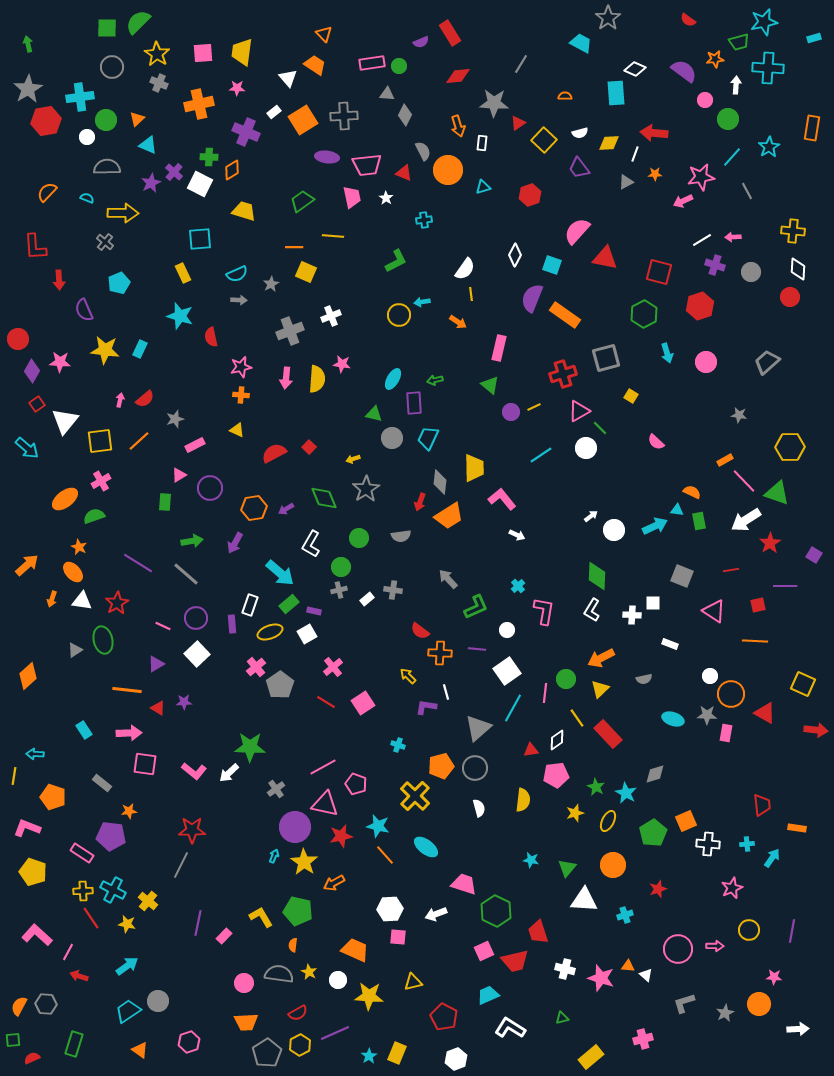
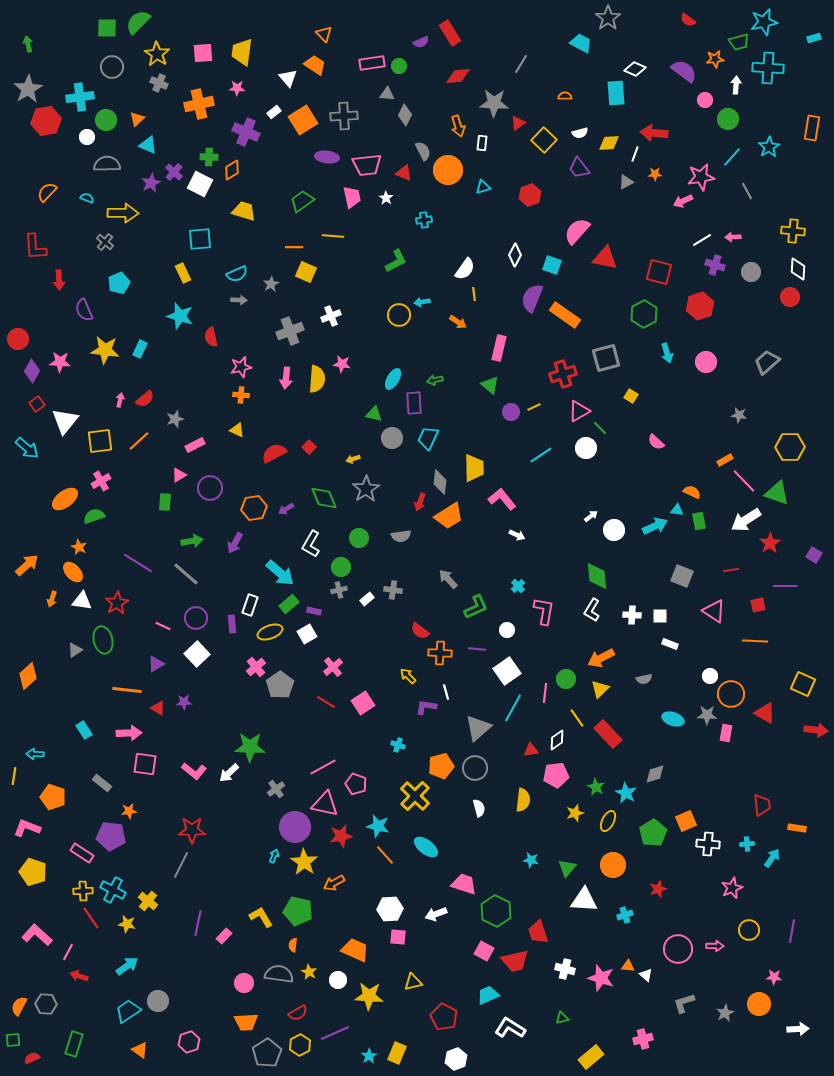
gray semicircle at (107, 167): moved 3 px up
yellow line at (471, 294): moved 3 px right
green diamond at (597, 576): rotated 8 degrees counterclockwise
white square at (653, 603): moved 7 px right, 13 px down
pink square at (484, 951): rotated 36 degrees counterclockwise
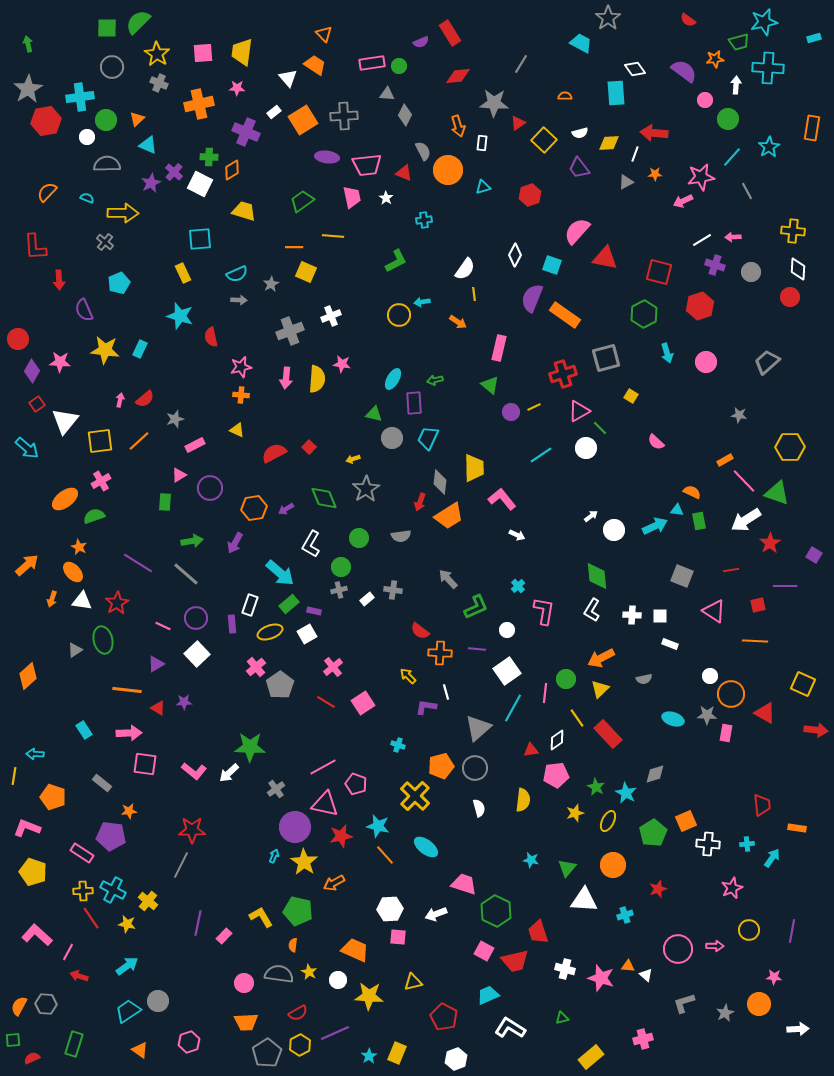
white diamond at (635, 69): rotated 30 degrees clockwise
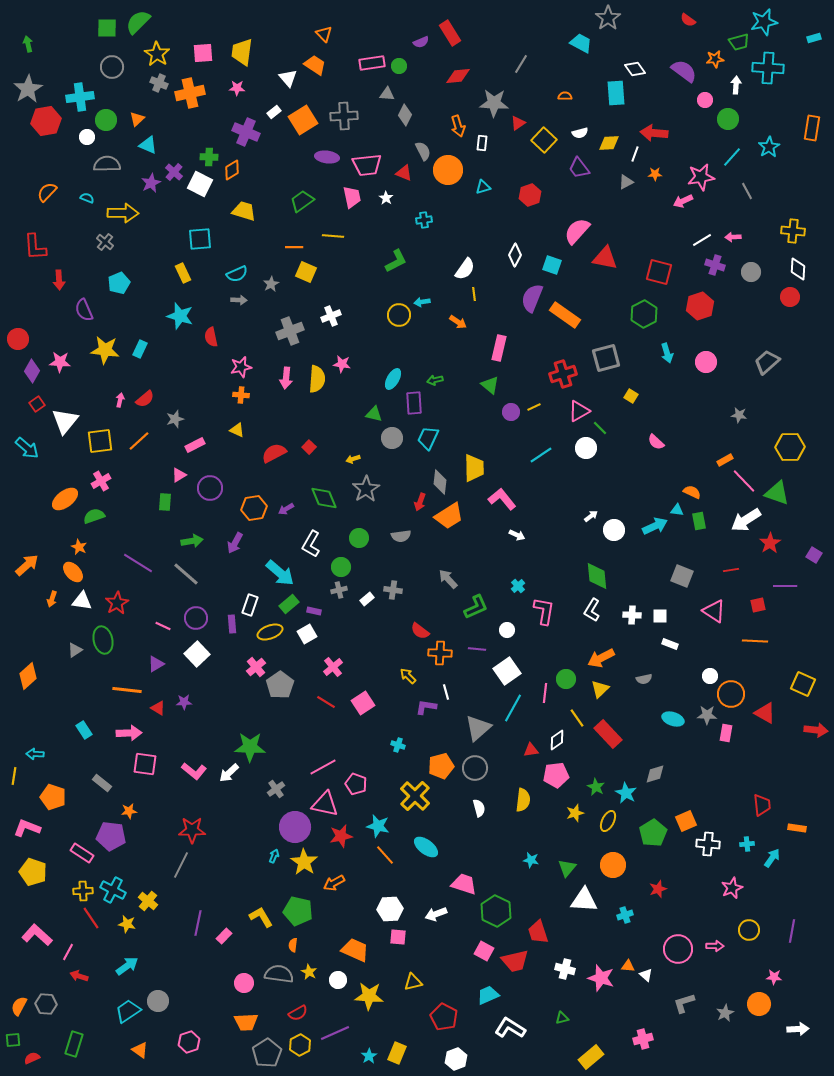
orange cross at (199, 104): moved 9 px left, 11 px up
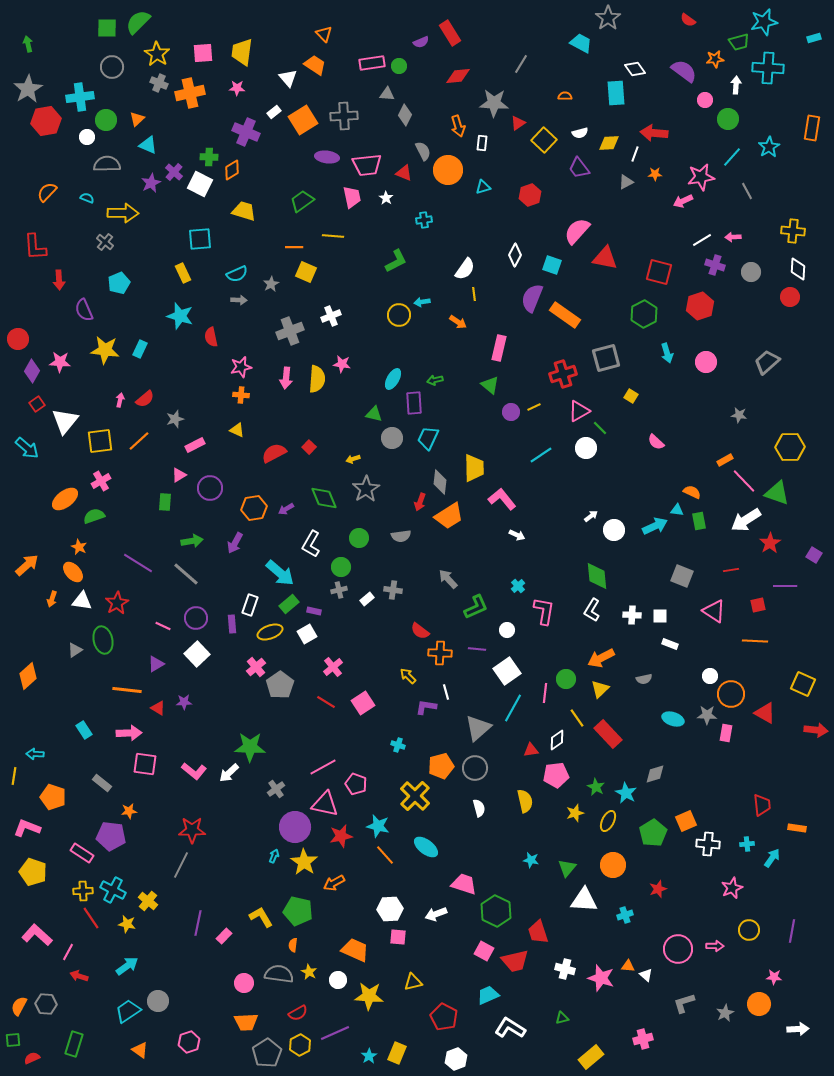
yellow semicircle at (523, 800): moved 2 px right, 1 px down; rotated 20 degrees counterclockwise
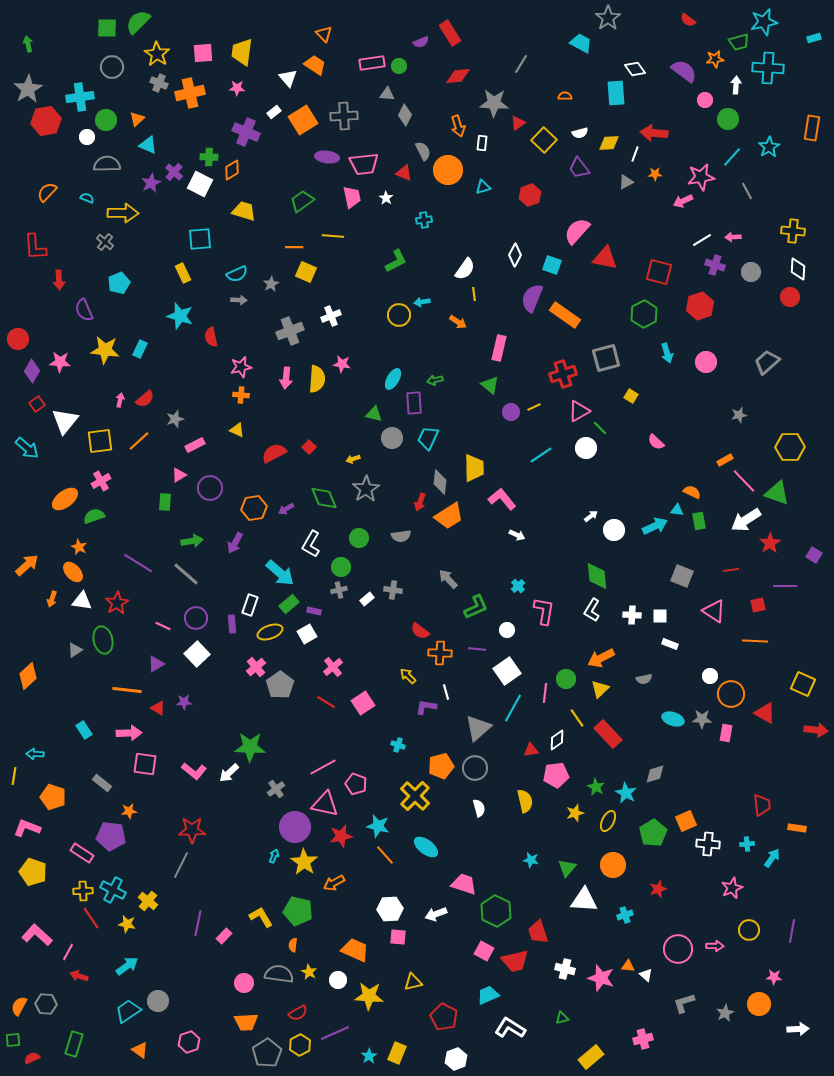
pink trapezoid at (367, 165): moved 3 px left, 1 px up
gray star at (739, 415): rotated 21 degrees counterclockwise
gray star at (707, 715): moved 5 px left, 4 px down
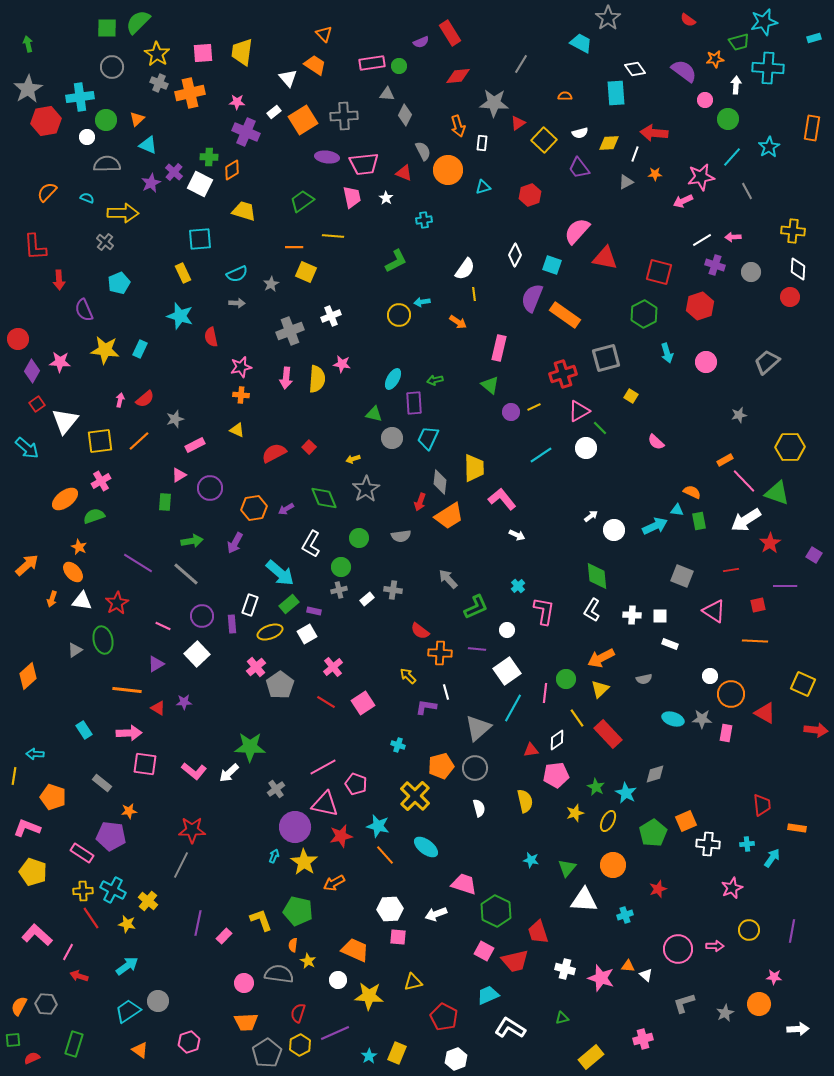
pink star at (237, 88): moved 14 px down
gray arrow at (239, 300): moved 2 px left, 3 px down
purple circle at (196, 618): moved 6 px right, 2 px up
yellow L-shape at (261, 917): moved 3 px down; rotated 10 degrees clockwise
yellow star at (309, 972): moved 1 px left, 11 px up
red semicircle at (298, 1013): rotated 138 degrees clockwise
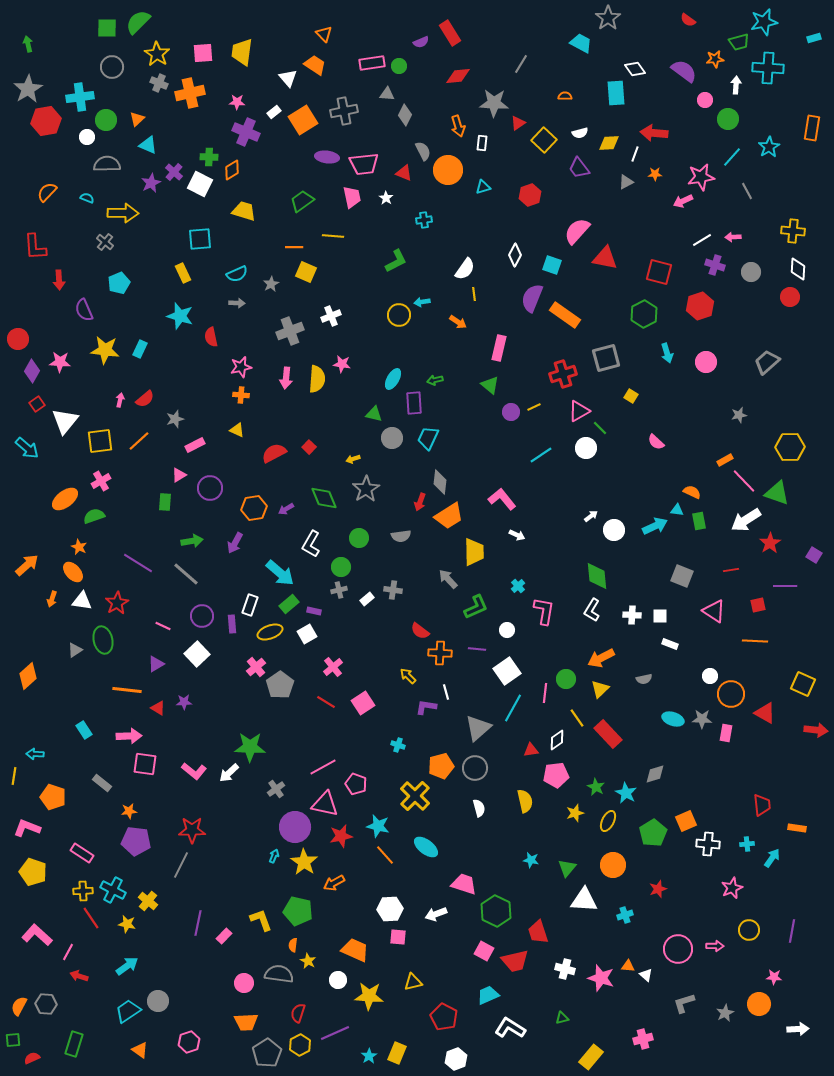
gray cross at (344, 116): moved 5 px up; rotated 8 degrees counterclockwise
yellow trapezoid at (474, 468): moved 84 px down
pink arrow at (129, 733): moved 3 px down
purple pentagon at (111, 836): moved 25 px right, 5 px down
yellow rectangle at (591, 1057): rotated 10 degrees counterclockwise
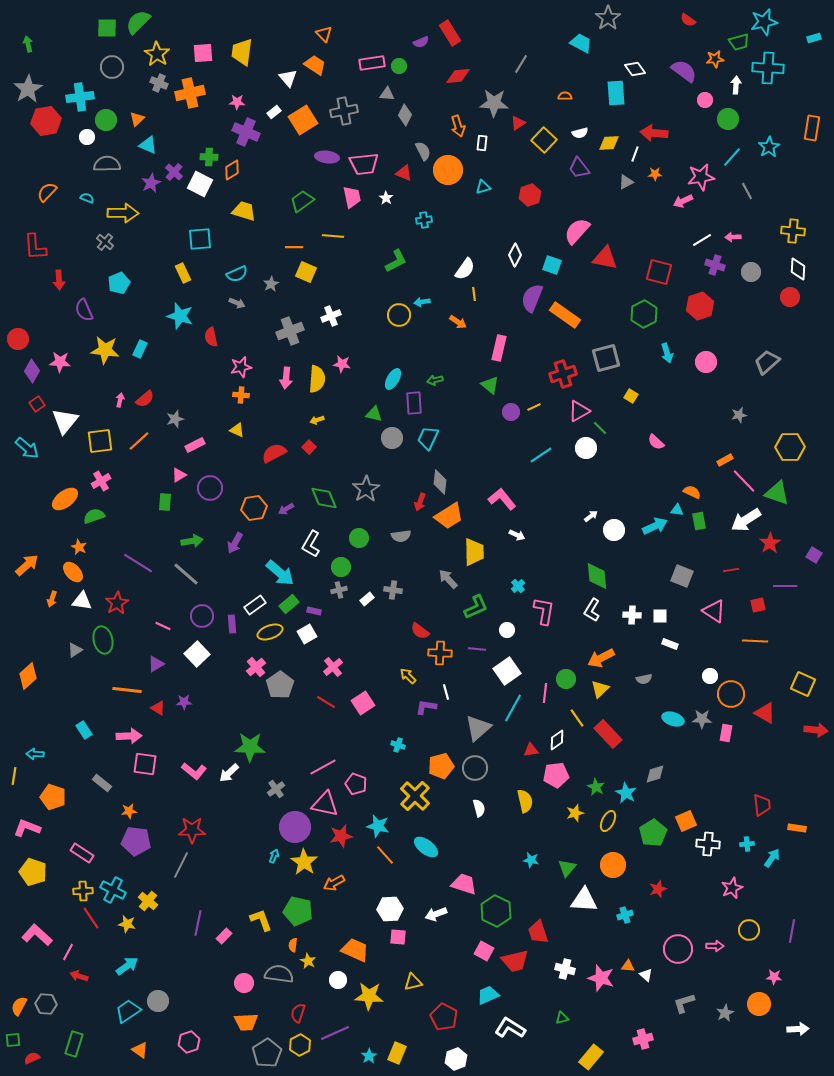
gray arrow at (237, 303): rotated 21 degrees clockwise
yellow arrow at (353, 459): moved 36 px left, 39 px up
white rectangle at (250, 605): moved 5 px right; rotated 35 degrees clockwise
